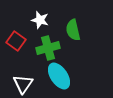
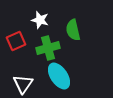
red square: rotated 30 degrees clockwise
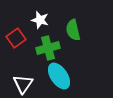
red square: moved 3 px up; rotated 12 degrees counterclockwise
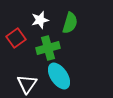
white star: rotated 30 degrees counterclockwise
green semicircle: moved 3 px left, 7 px up; rotated 150 degrees counterclockwise
white triangle: moved 4 px right
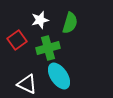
red square: moved 1 px right, 2 px down
white triangle: rotated 40 degrees counterclockwise
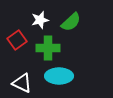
green semicircle: moved 1 px right, 1 px up; rotated 30 degrees clockwise
green cross: rotated 15 degrees clockwise
cyan ellipse: rotated 56 degrees counterclockwise
white triangle: moved 5 px left, 1 px up
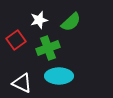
white star: moved 1 px left
red square: moved 1 px left
green cross: rotated 20 degrees counterclockwise
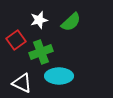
green cross: moved 7 px left, 4 px down
